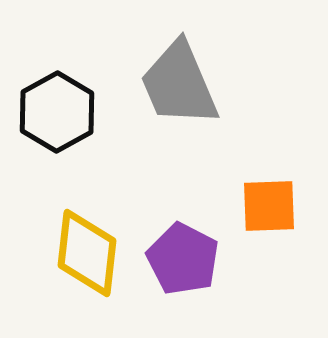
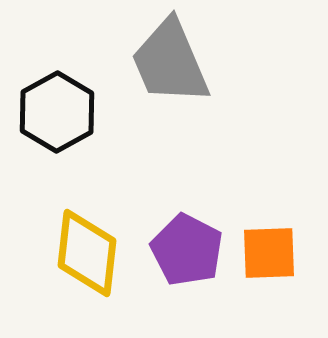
gray trapezoid: moved 9 px left, 22 px up
orange square: moved 47 px down
purple pentagon: moved 4 px right, 9 px up
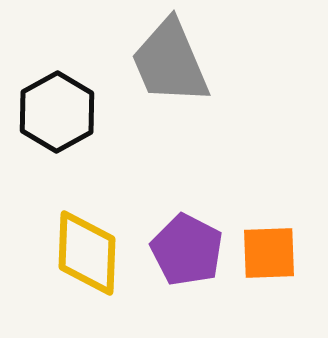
yellow diamond: rotated 4 degrees counterclockwise
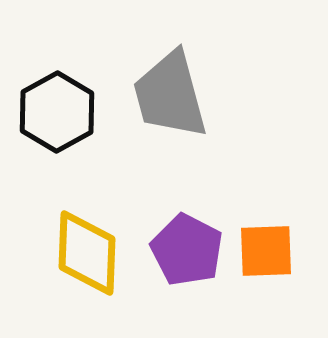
gray trapezoid: moved 33 px down; rotated 8 degrees clockwise
orange square: moved 3 px left, 2 px up
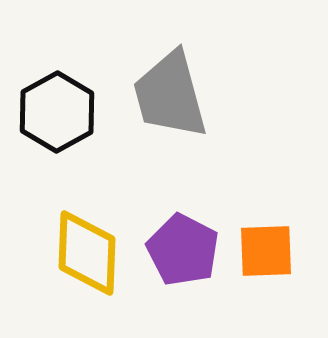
purple pentagon: moved 4 px left
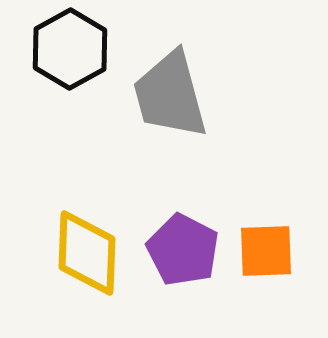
black hexagon: moved 13 px right, 63 px up
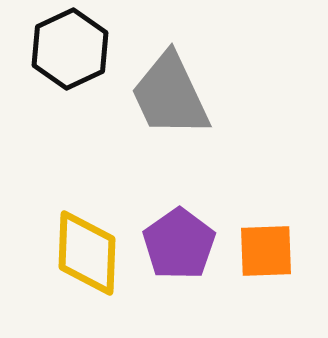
black hexagon: rotated 4 degrees clockwise
gray trapezoid: rotated 10 degrees counterclockwise
purple pentagon: moved 4 px left, 6 px up; rotated 10 degrees clockwise
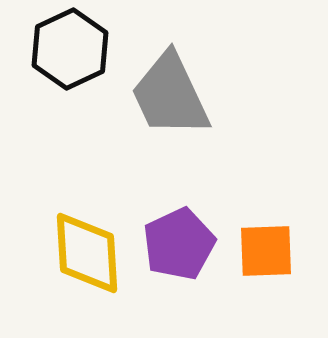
purple pentagon: rotated 10 degrees clockwise
yellow diamond: rotated 6 degrees counterclockwise
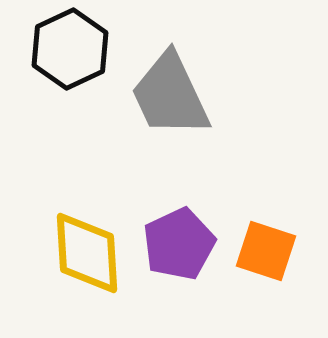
orange square: rotated 20 degrees clockwise
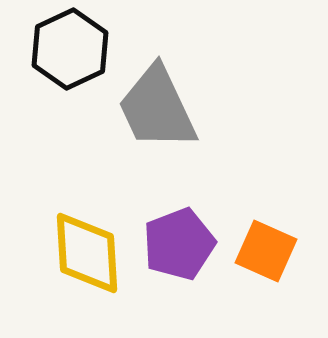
gray trapezoid: moved 13 px left, 13 px down
purple pentagon: rotated 4 degrees clockwise
orange square: rotated 6 degrees clockwise
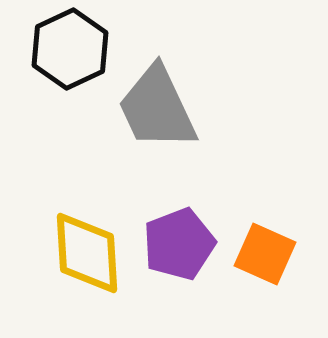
orange square: moved 1 px left, 3 px down
